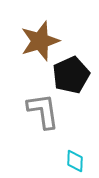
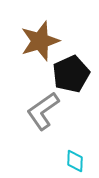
black pentagon: moved 1 px up
gray L-shape: rotated 117 degrees counterclockwise
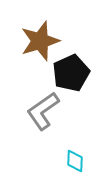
black pentagon: moved 1 px up
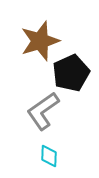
cyan diamond: moved 26 px left, 5 px up
